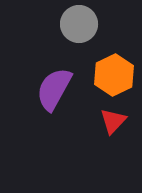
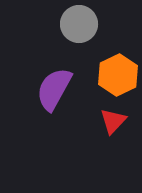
orange hexagon: moved 4 px right
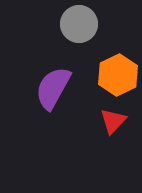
purple semicircle: moved 1 px left, 1 px up
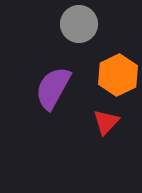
red triangle: moved 7 px left, 1 px down
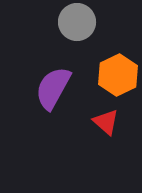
gray circle: moved 2 px left, 2 px up
red triangle: rotated 32 degrees counterclockwise
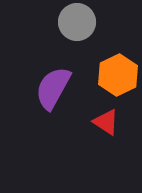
red triangle: rotated 8 degrees counterclockwise
